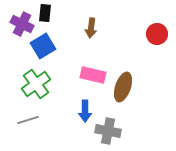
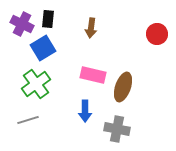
black rectangle: moved 3 px right, 6 px down
blue square: moved 2 px down
gray cross: moved 9 px right, 2 px up
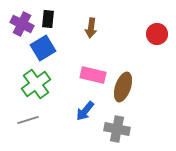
blue arrow: rotated 40 degrees clockwise
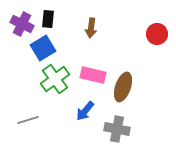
green cross: moved 19 px right, 5 px up
